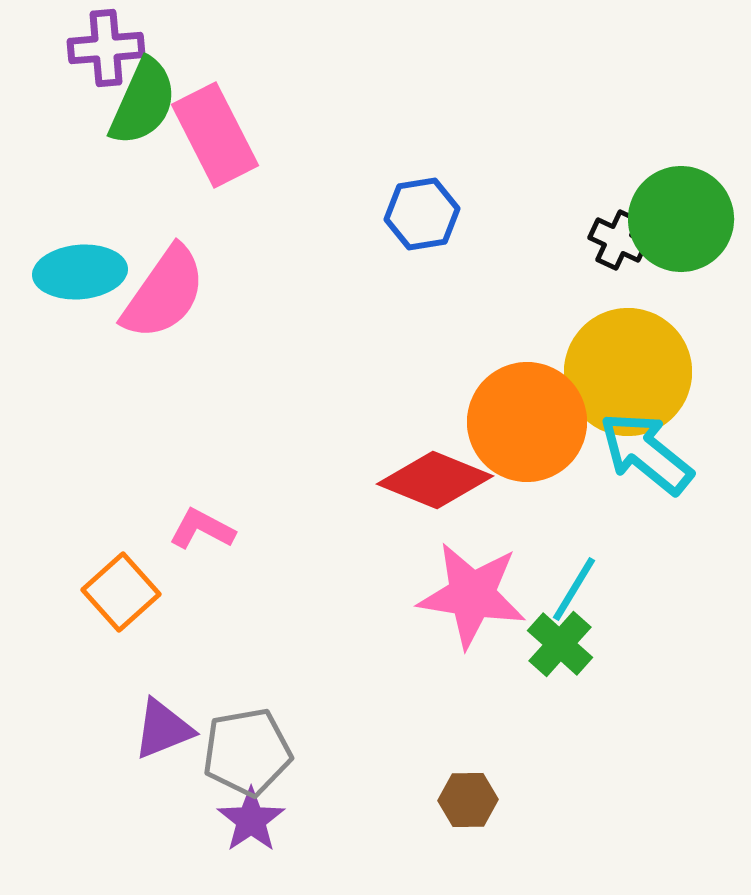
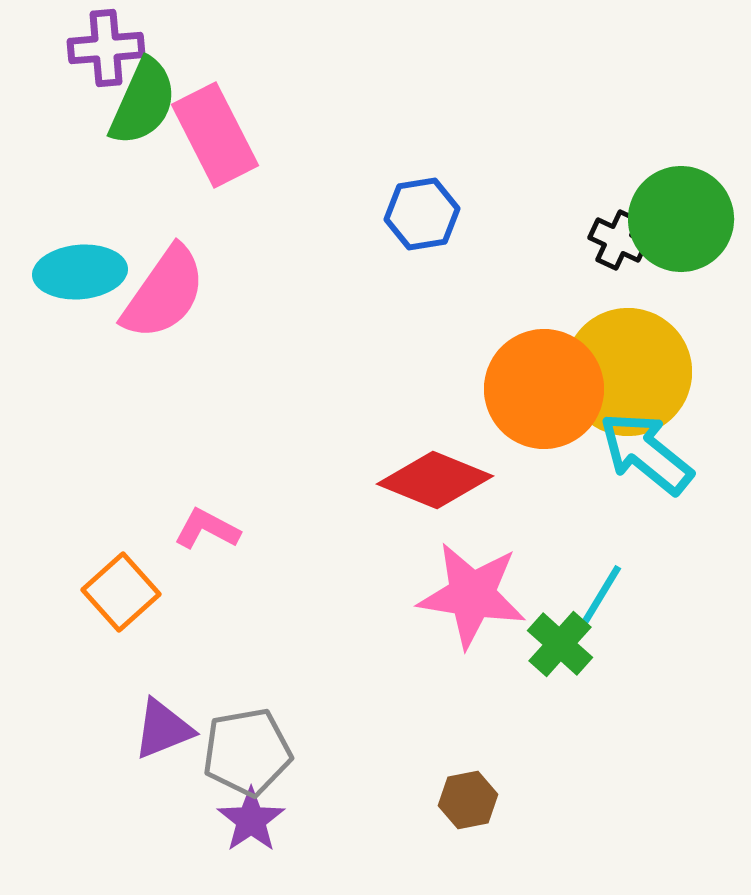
orange circle: moved 17 px right, 33 px up
pink L-shape: moved 5 px right
cyan line: moved 26 px right, 8 px down
brown hexagon: rotated 10 degrees counterclockwise
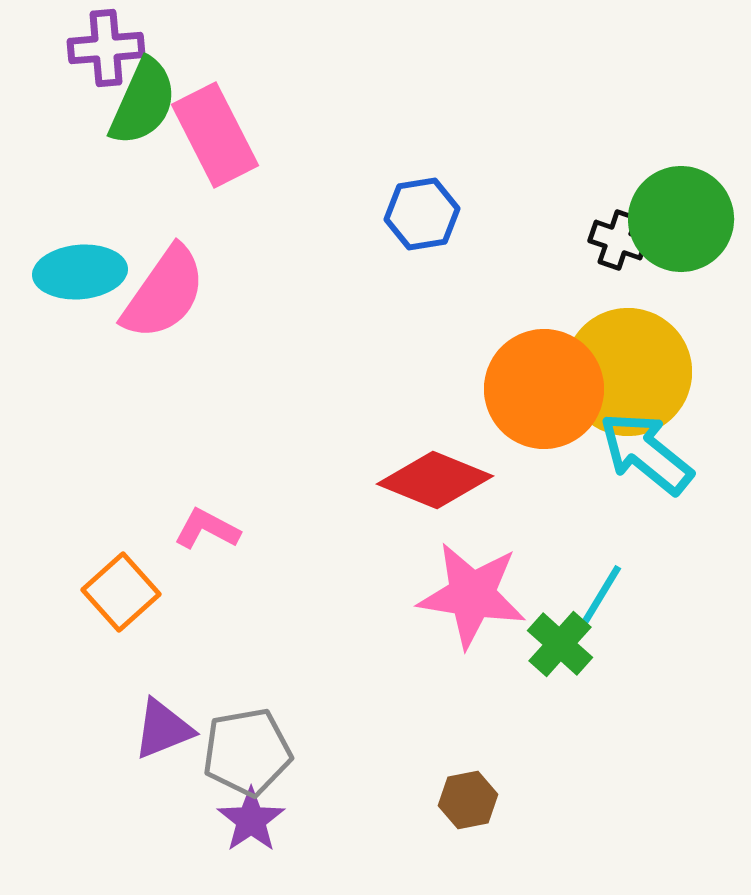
black cross: rotated 6 degrees counterclockwise
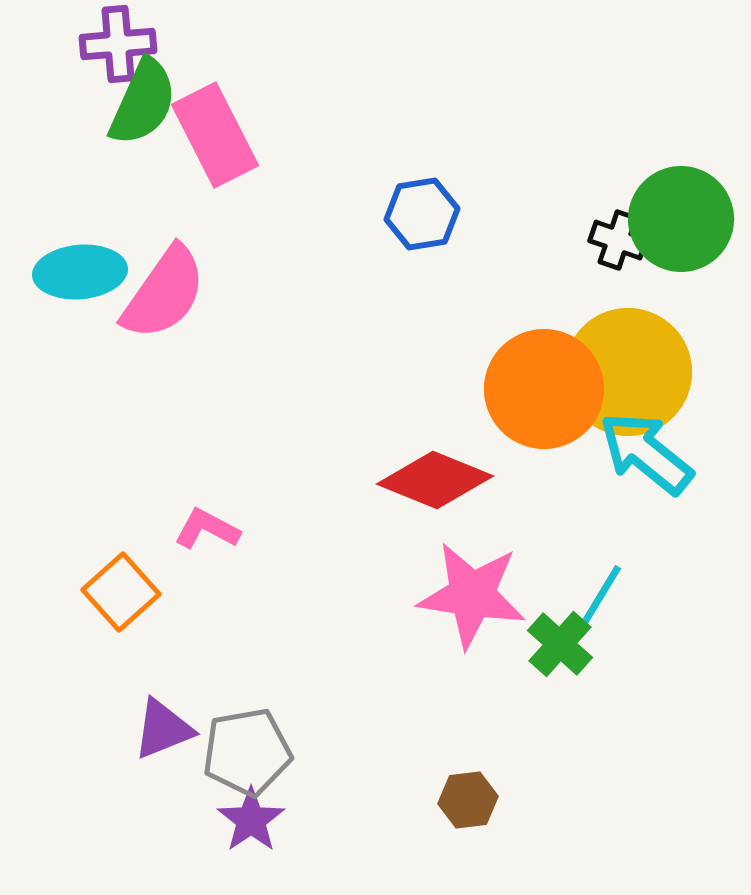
purple cross: moved 12 px right, 4 px up
brown hexagon: rotated 4 degrees clockwise
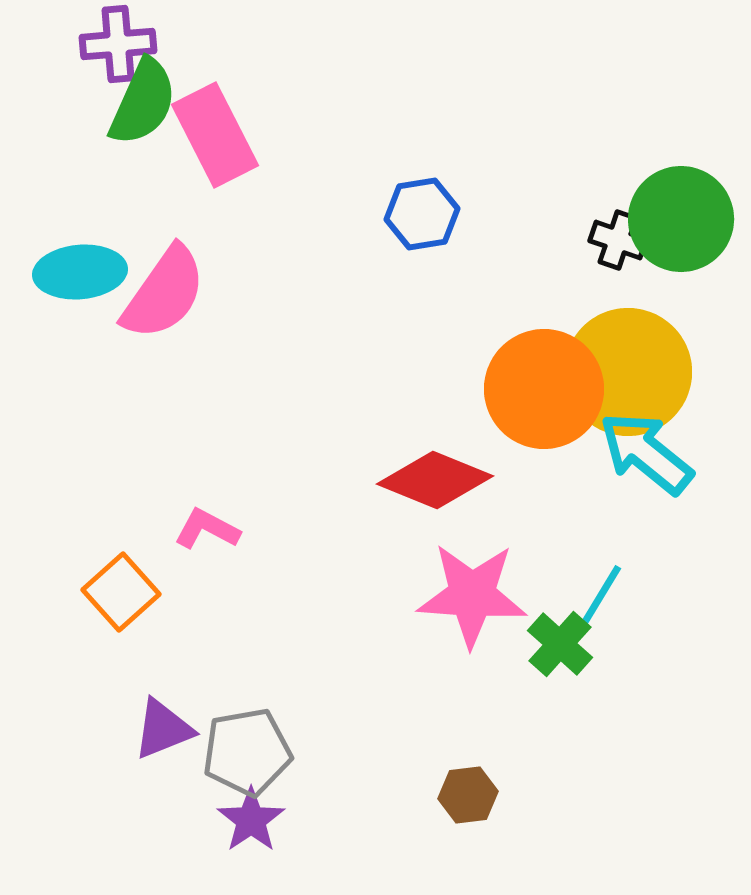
pink star: rotated 5 degrees counterclockwise
brown hexagon: moved 5 px up
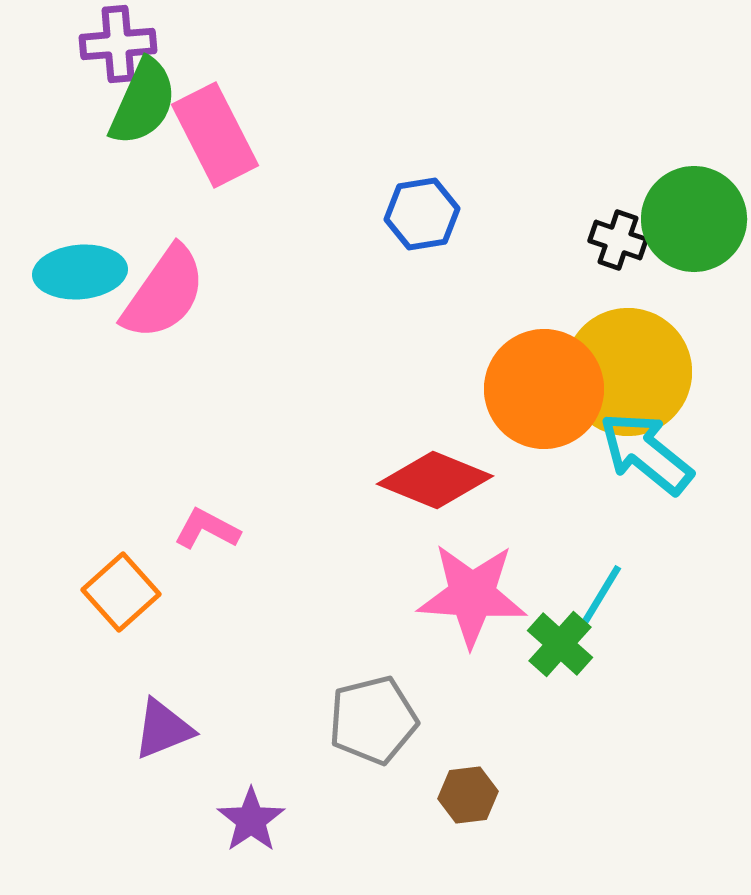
green circle: moved 13 px right
gray pentagon: moved 126 px right, 32 px up; rotated 4 degrees counterclockwise
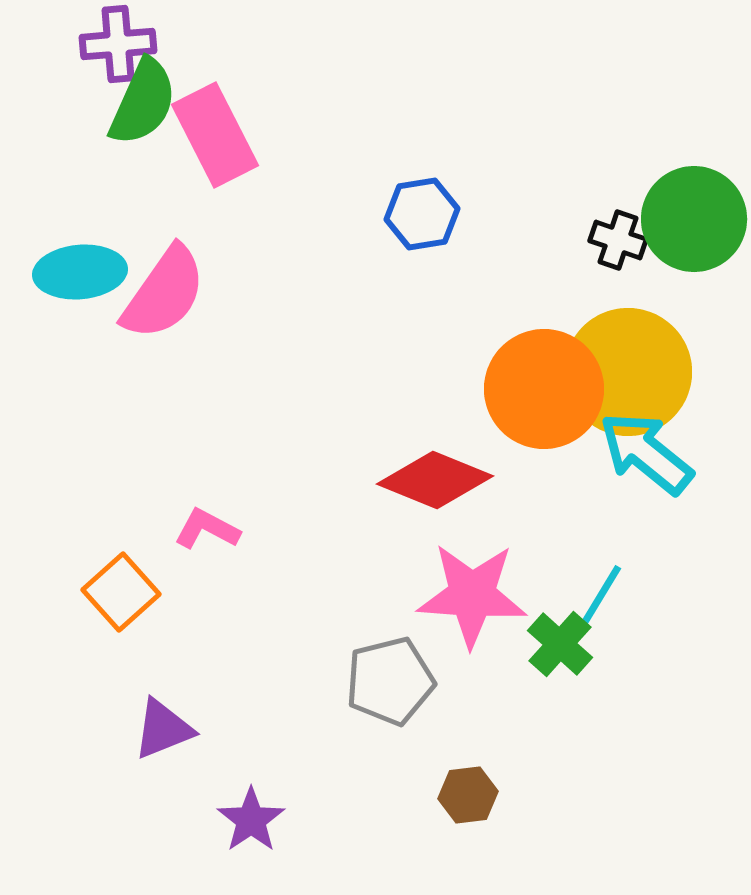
gray pentagon: moved 17 px right, 39 px up
